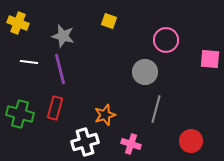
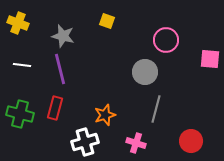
yellow square: moved 2 px left
white line: moved 7 px left, 3 px down
pink cross: moved 5 px right, 1 px up
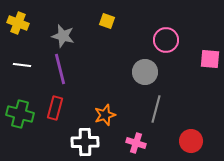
white cross: rotated 16 degrees clockwise
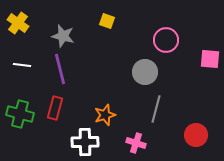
yellow cross: rotated 15 degrees clockwise
red circle: moved 5 px right, 6 px up
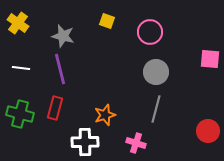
pink circle: moved 16 px left, 8 px up
white line: moved 1 px left, 3 px down
gray circle: moved 11 px right
red circle: moved 12 px right, 4 px up
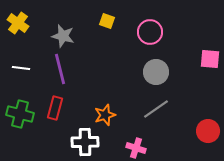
gray line: rotated 40 degrees clockwise
pink cross: moved 5 px down
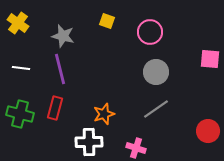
orange star: moved 1 px left, 1 px up
white cross: moved 4 px right
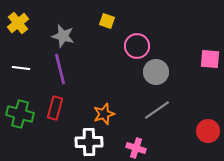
yellow cross: rotated 15 degrees clockwise
pink circle: moved 13 px left, 14 px down
gray line: moved 1 px right, 1 px down
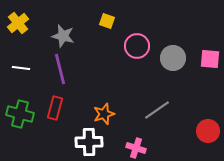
gray circle: moved 17 px right, 14 px up
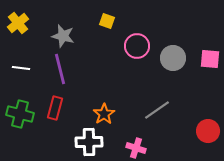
orange star: rotated 15 degrees counterclockwise
